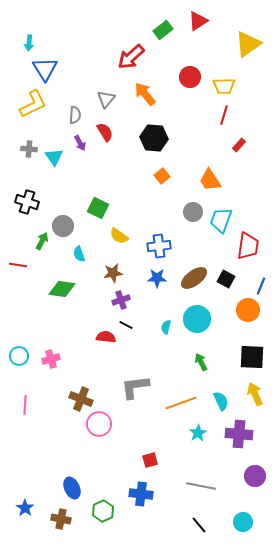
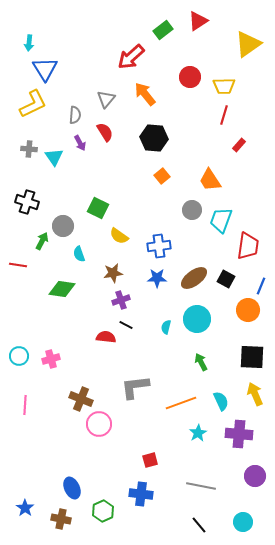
gray circle at (193, 212): moved 1 px left, 2 px up
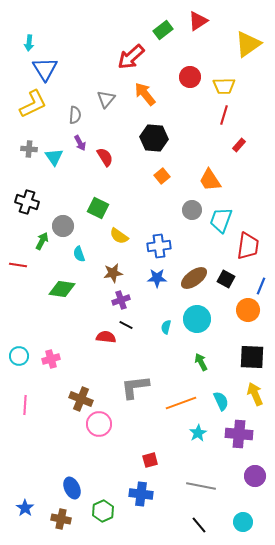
red semicircle at (105, 132): moved 25 px down
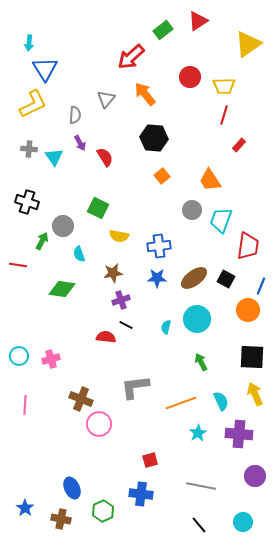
yellow semicircle at (119, 236): rotated 24 degrees counterclockwise
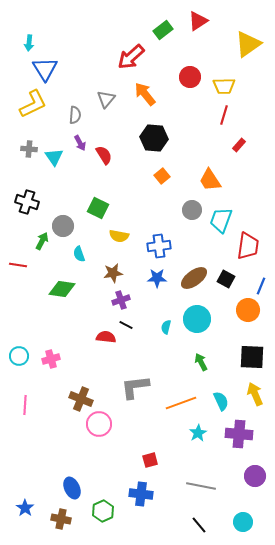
red semicircle at (105, 157): moved 1 px left, 2 px up
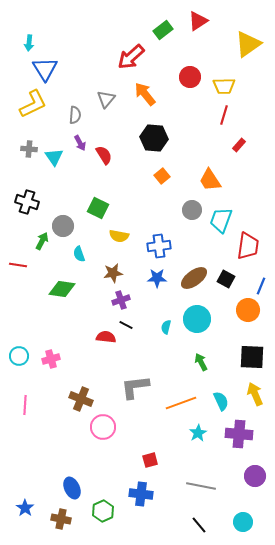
pink circle at (99, 424): moved 4 px right, 3 px down
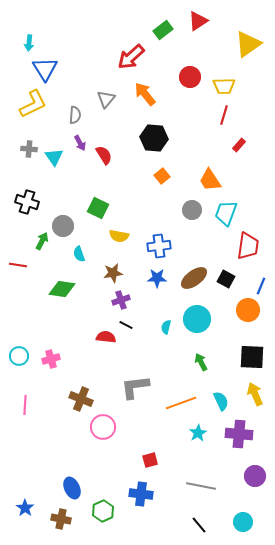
cyan trapezoid at (221, 220): moved 5 px right, 7 px up
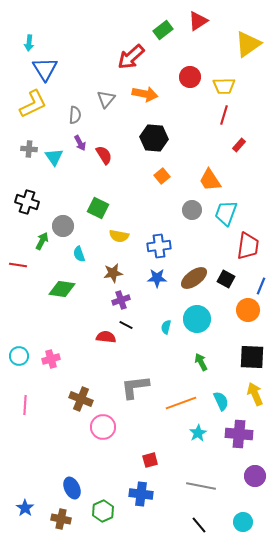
orange arrow at (145, 94): rotated 140 degrees clockwise
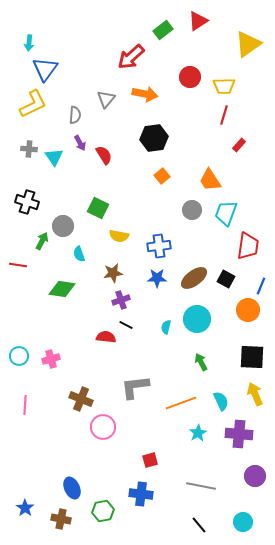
blue triangle at (45, 69): rotated 8 degrees clockwise
black hexagon at (154, 138): rotated 12 degrees counterclockwise
green hexagon at (103, 511): rotated 15 degrees clockwise
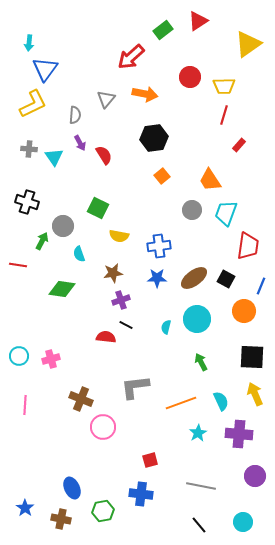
orange circle at (248, 310): moved 4 px left, 1 px down
